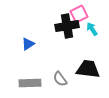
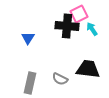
black cross: rotated 15 degrees clockwise
blue triangle: moved 6 px up; rotated 24 degrees counterclockwise
gray semicircle: rotated 28 degrees counterclockwise
gray rectangle: rotated 75 degrees counterclockwise
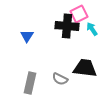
blue triangle: moved 1 px left, 2 px up
black trapezoid: moved 3 px left, 1 px up
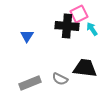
gray rectangle: rotated 55 degrees clockwise
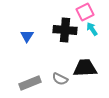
pink square: moved 6 px right, 2 px up
black cross: moved 2 px left, 4 px down
black trapezoid: rotated 10 degrees counterclockwise
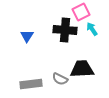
pink square: moved 4 px left
black trapezoid: moved 3 px left, 1 px down
gray rectangle: moved 1 px right, 1 px down; rotated 15 degrees clockwise
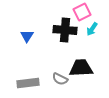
pink square: moved 1 px right
cyan arrow: rotated 112 degrees counterclockwise
black trapezoid: moved 1 px left, 1 px up
gray rectangle: moved 3 px left, 1 px up
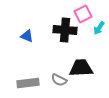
pink square: moved 1 px right, 2 px down
cyan arrow: moved 7 px right, 1 px up
blue triangle: rotated 40 degrees counterclockwise
gray semicircle: moved 1 px left, 1 px down
